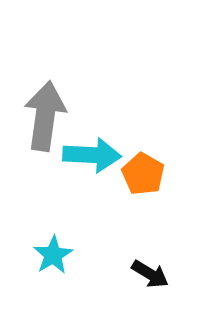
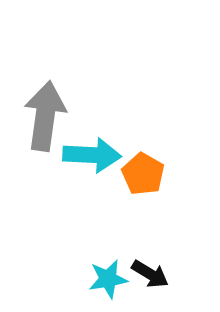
cyan star: moved 55 px right, 24 px down; rotated 21 degrees clockwise
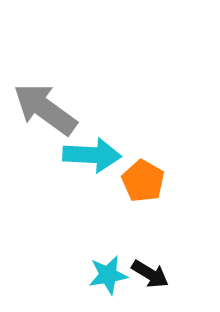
gray arrow: moved 7 px up; rotated 62 degrees counterclockwise
orange pentagon: moved 7 px down
cyan star: moved 4 px up
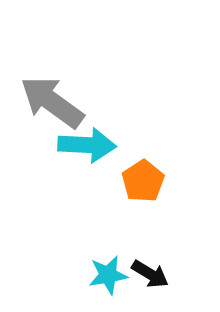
gray arrow: moved 7 px right, 7 px up
cyan arrow: moved 5 px left, 10 px up
orange pentagon: rotated 9 degrees clockwise
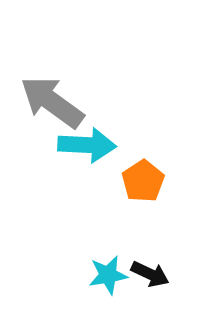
black arrow: rotated 6 degrees counterclockwise
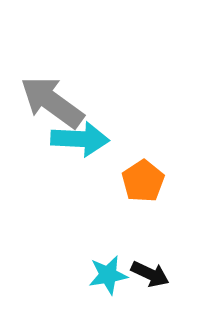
cyan arrow: moved 7 px left, 6 px up
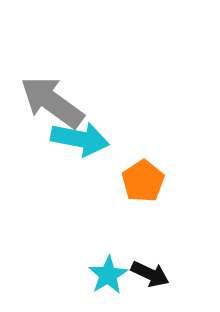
cyan arrow: rotated 8 degrees clockwise
cyan star: rotated 21 degrees counterclockwise
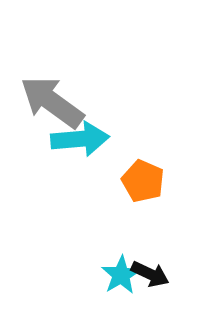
cyan arrow: rotated 16 degrees counterclockwise
orange pentagon: rotated 15 degrees counterclockwise
cyan star: moved 13 px right
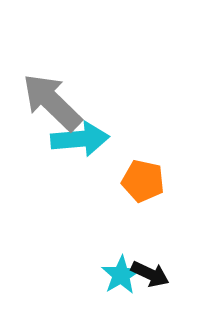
gray arrow: rotated 8 degrees clockwise
orange pentagon: rotated 12 degrees counterclockwise
